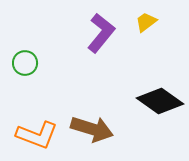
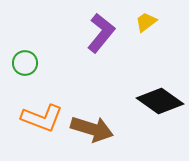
orange L-shape: moved 5 px right, 17 px up
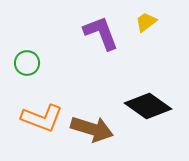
purple L-shape: rotated 60 degrees counterclockwise
green circle: moved 2 px right
black diamond: moved 12 px left, 5 px down
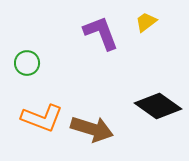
black diamond: moved 10 px right
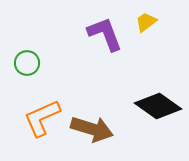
purple L-shape: moved 4 px right, 1 px down
orange L-shape: rotated 135 degrees clockwise
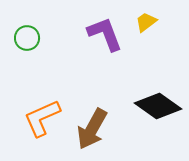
green circle: moved 25 px up
brown arrow: rotated 102 degrees clockwise
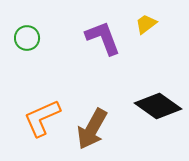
yellow trapezoid: moved 2 px down
purple L-shape: moved 2 px left, 4 px down
